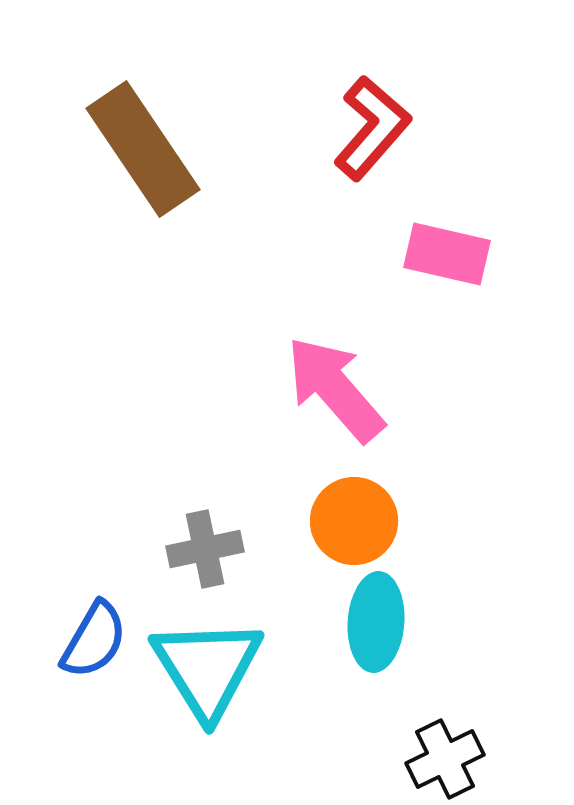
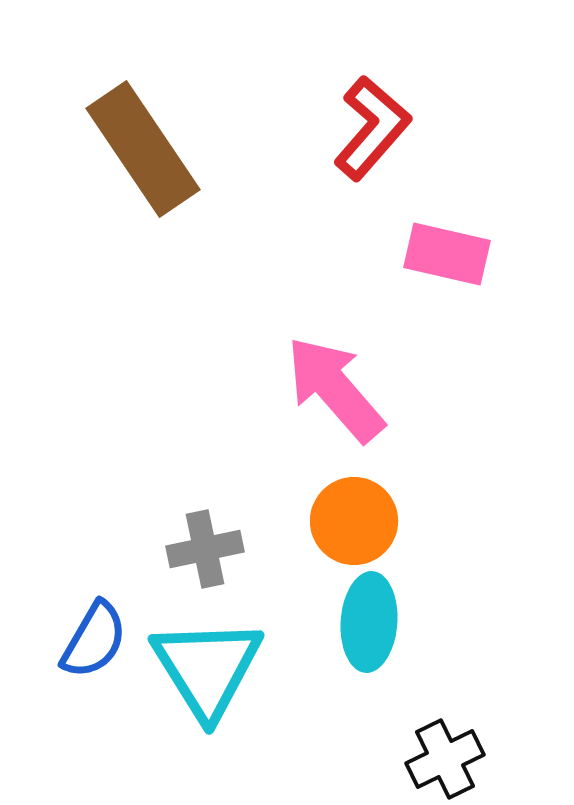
cyan ellipse: moved 7 px left
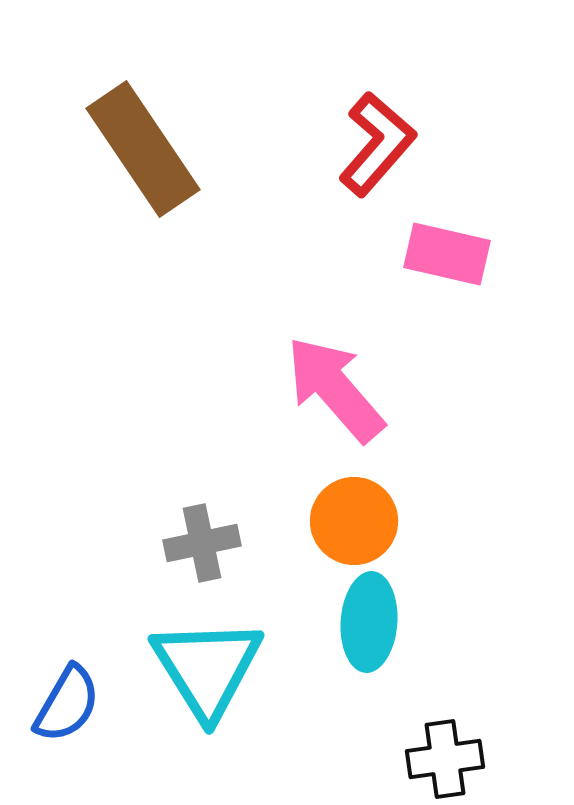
red L-shape: moved 5 px right, 16 px down
gray cross: moved 3 px left, 6 px up
blue semicircle: moved 27 px left, 64 px down
black cross: rotated 18 degrees clockwise
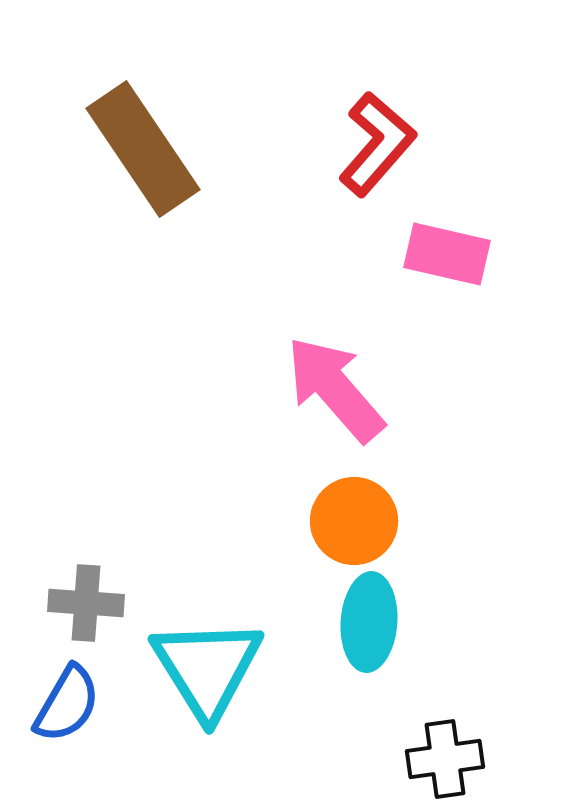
gray cross: moved 116 px left, 60 px down; rotated 16 degrees clockwise
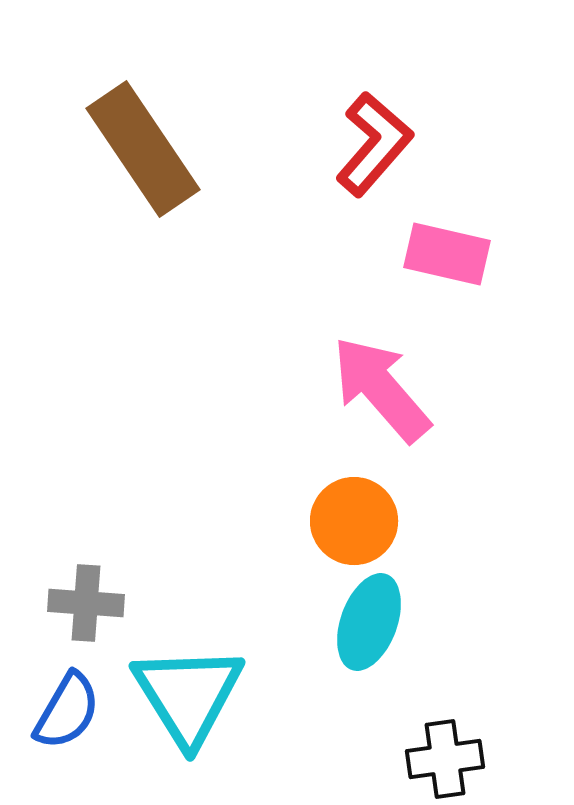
red L-shape: moved 3 px left
pink arrow: moved 46 px right
cyan ellipse: rotated 16 degrees clockwise
cyan triangle: moved 19 px left, 27 px down
blue semicircle: moved 7 px down
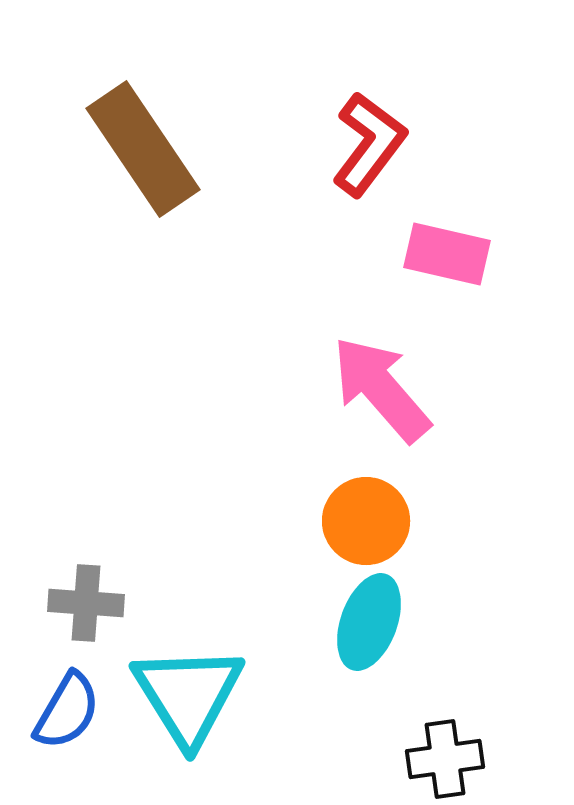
red L-shape: moved 5 px left; rotated 4 degrees counterclockwise
orange circle: moved 12 px right
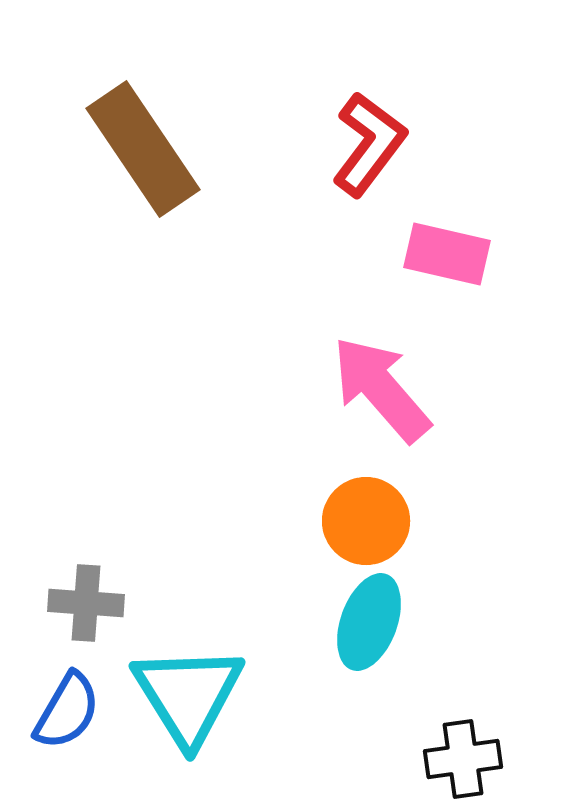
black cross: moved 18 px right
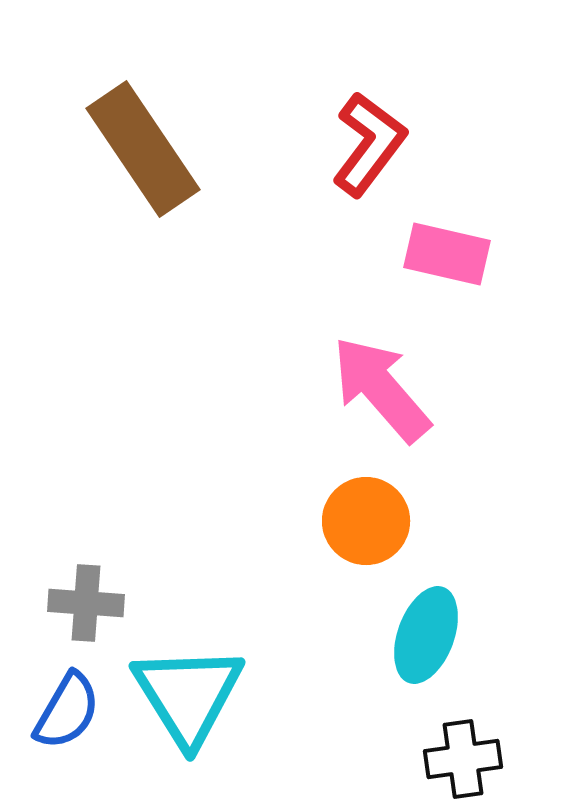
cyan ellipse: moved 57 px right, 13 px down
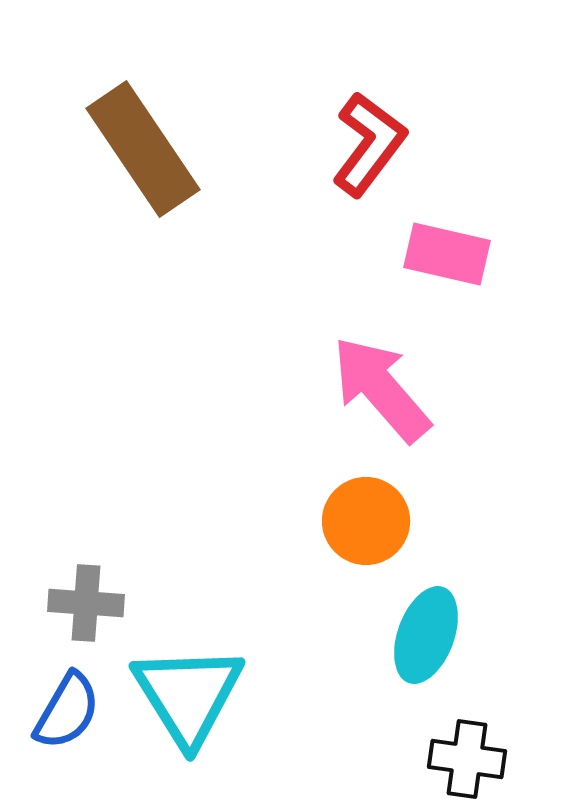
black cross: moved 4 px right; rotated 16 degrees clockwise
